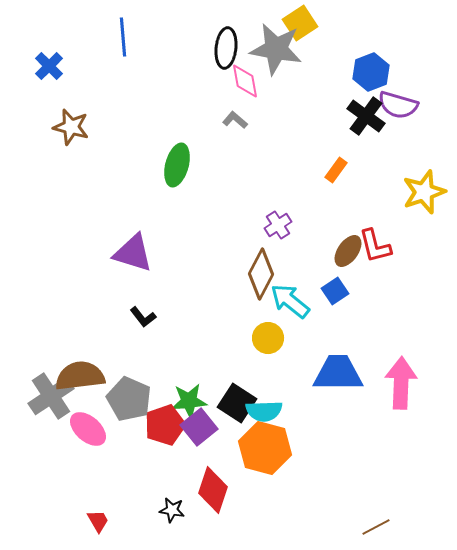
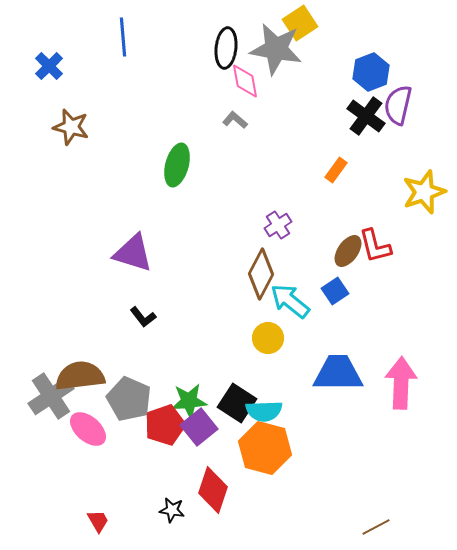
purple semicircle: rotated 87 degrees clockwise
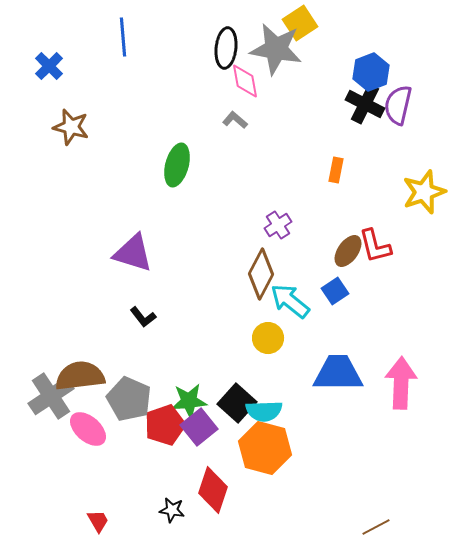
black cross: moved 1 px left, 12 px up; rotated 9 degrees counterclockwise
orange rectangle: rotated 25 degrees counterclockwise
black square: rotated 9 degrees clockwise
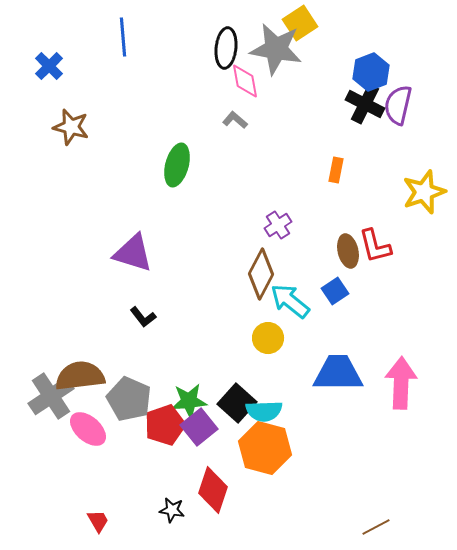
brown ellipse: rotated 48 degrees counterclockwise
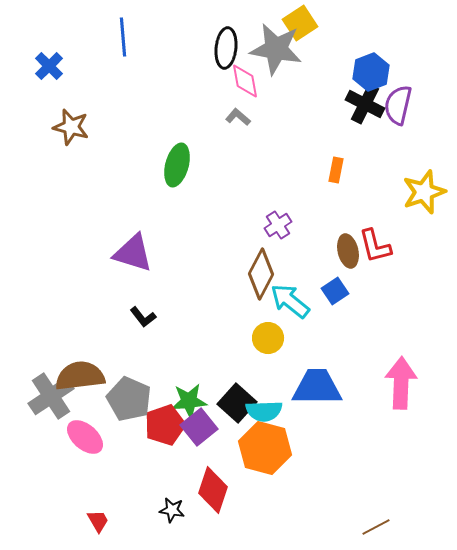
gray L-shape: moved 3 px right, 3 px up
blue trapezoid: moved 21 px left, 14 px down
pink ellipse: moved 3 px left, 8 px down
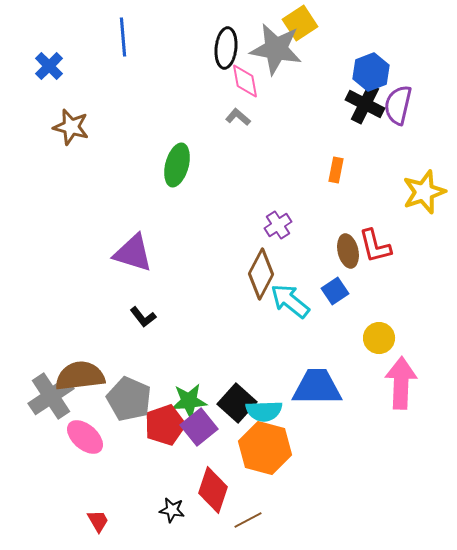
yellow circle: moved 111 px right
brown line: moved 128 px left, 7 px up
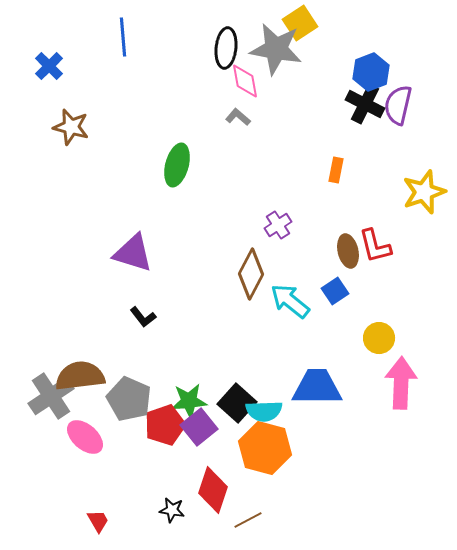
brown diamond: moved 10 px left
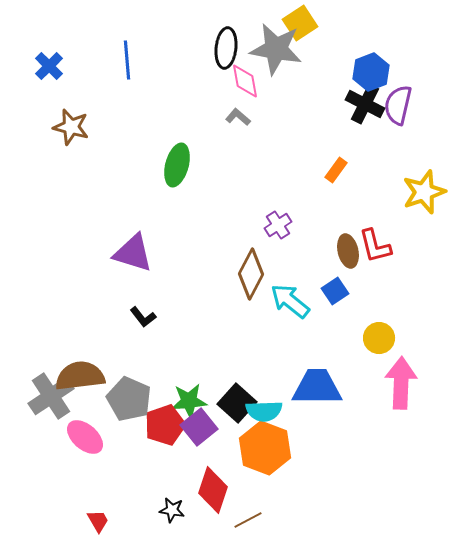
blue line: moved 4 px right, 23 px down
orange rectangle: rotated 25 degrees clockwise
orange hexagon: rotated 6 degrees clockwise
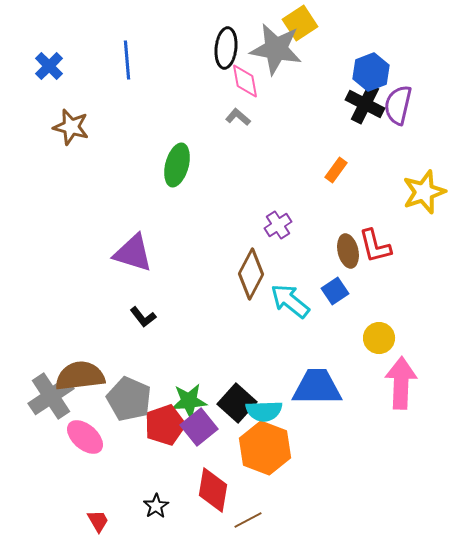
red diamond: rotated 9 degrees counterclockwise
black star: moved 16 px left, 4 px up; rotated 30 degrees clockwise
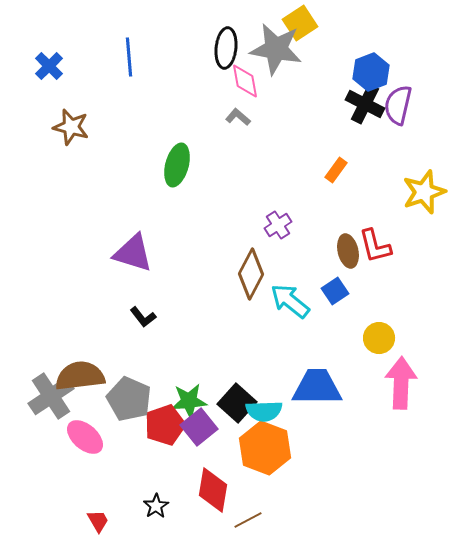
blue line: moved 2 px right, 3 px up
